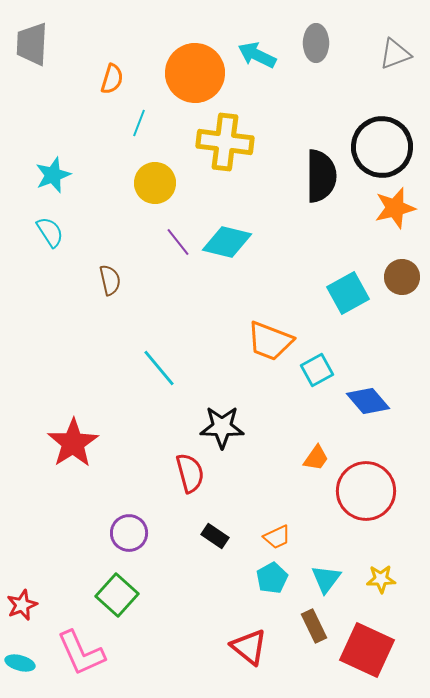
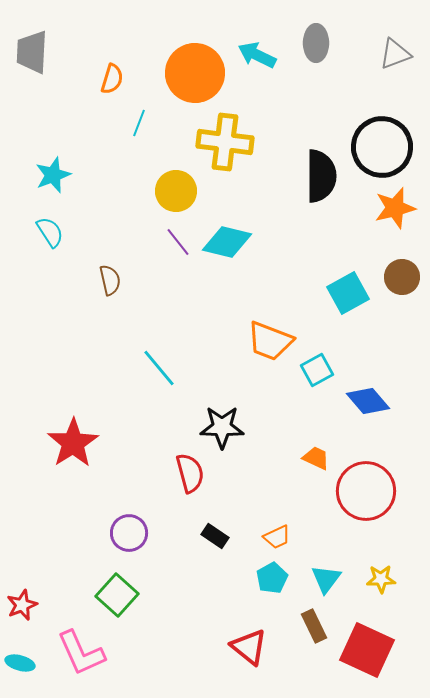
gray trapezoid at (32, 44): moved 8 px down
yellow circle at (155, 183): moved 21 px right, 8 px down
orange trapezoid at (316, 458): rotated 100 degrees counterclockwise
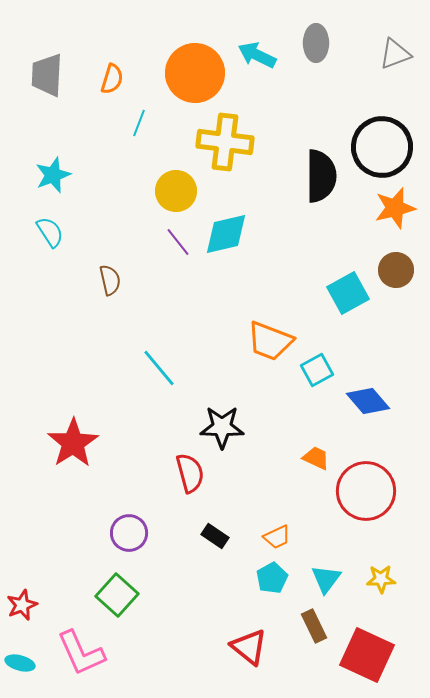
gray trapezoid at (32, 52): moved 15 px right, 23 px down
cyan diamond at (227, 242): moved 1 px left, 8 px up; rotated 27 degrees counterclockwise
brown circle at (402, 277): moved 6 px left, 7 px up
red square at (367, 650): moved 5 px down
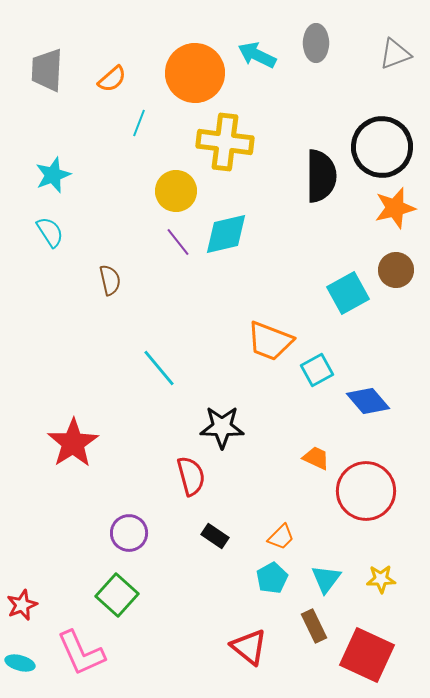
gray trapezoid at (47, 75): moved 5 px up
orange semicircle at (112, 79): rotated 32 degrees clockwise
red semicircle at (190, 473): moved 1 px right, 3 px down
orange trapezoid at (277, 537): moved 4 px right; rotated 20 degrees counterclockwise
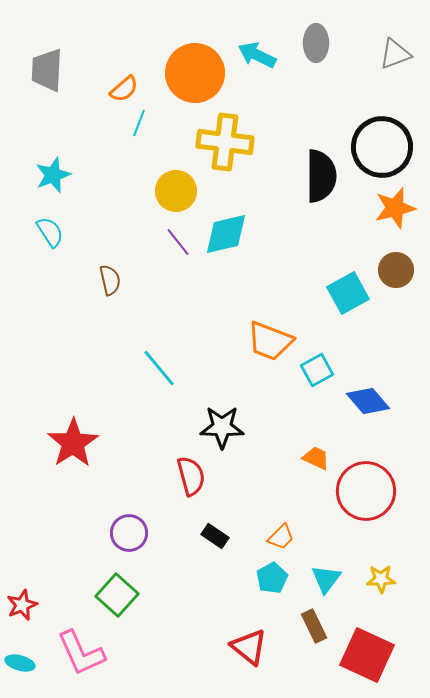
orange semicircle at (112, 79): moved 12 px right, 10 px down
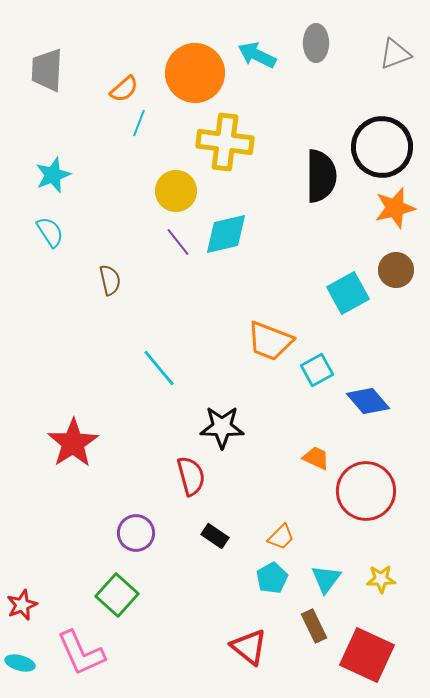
purple circle at (129, 533): moved 7 px right
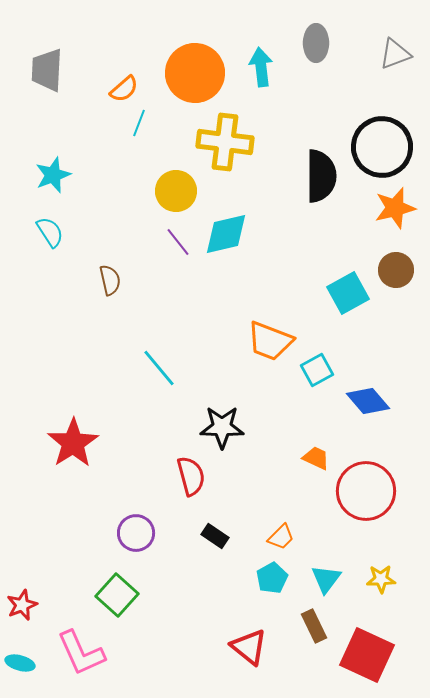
cyan arrow at (257, 55): moved 4 px right, 12 px down; rotated 57 degrees clockwise
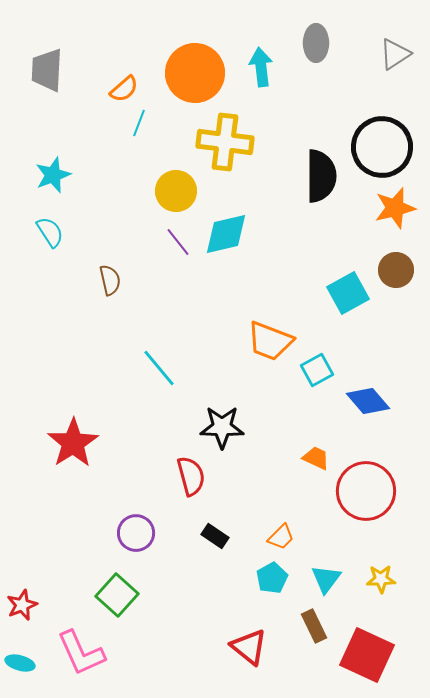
gray triangle at (395, 54): rotated 12 degrees counterclockwise
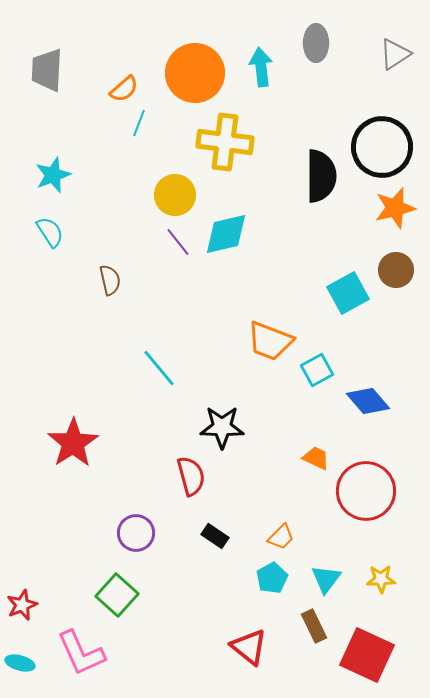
yellow circle at (176, 191): moved 1 px left, 4 px down
